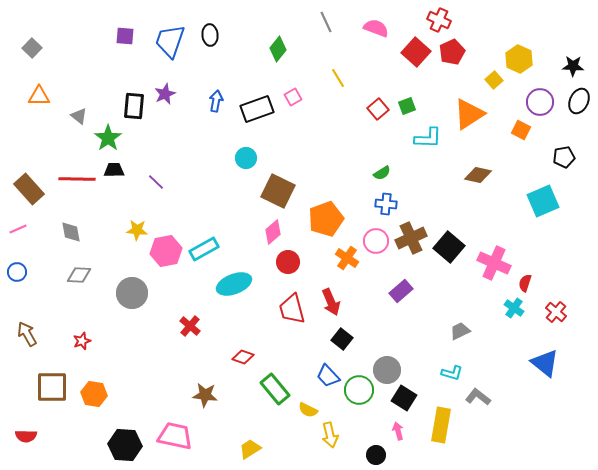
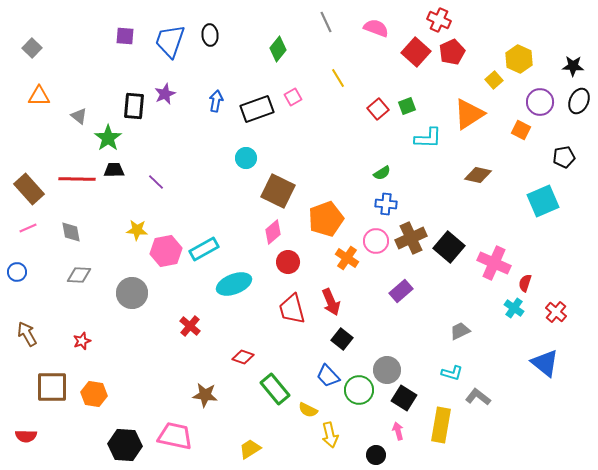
pink line at (18, 229): moved 10 px right, 1 px up
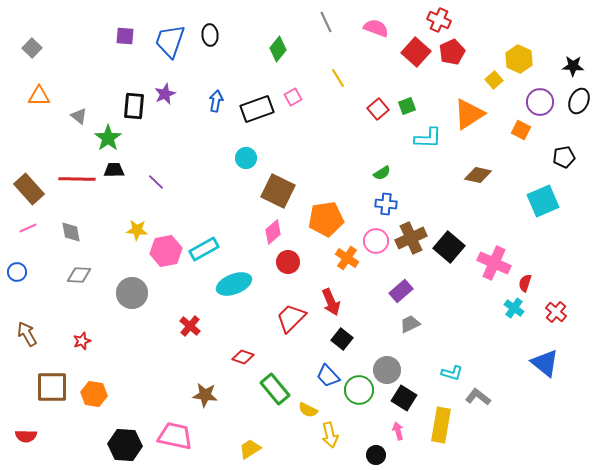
orange pentagon at (326, 219): rotated 12 degrees clockwise
red trapezoid at (292, 309): moved 1 px left, 9 px down; rotated 60 degrees clockwise
gray trapezoid at (460, 331): moved 50 px left, 7 px up
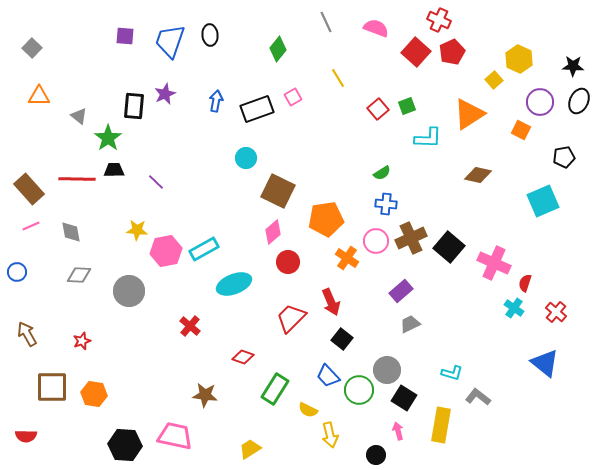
pink line at (28, 228): moved 3 px right, 2 px up
gray circle at (132, 293): moved 3 px left, 2 px up
green rectangle at (275, 389): rotated 72 degrees clockwise
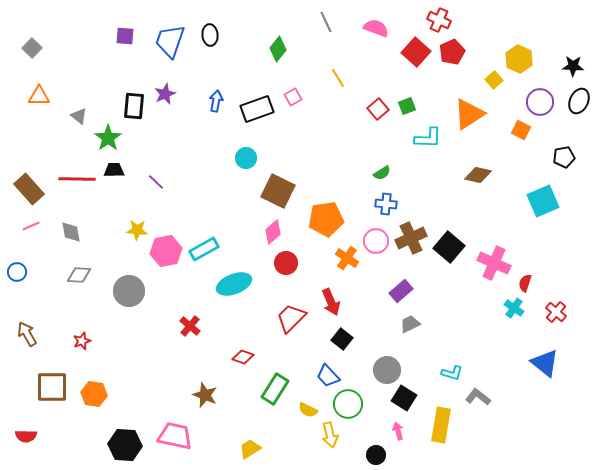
red circle at (288, 262): moved 2 px left, 1 px down
green circle at (359, 390): moved 11 px left, 14 px down
brown star at (205, 395): rotated 15 degrees clockwise
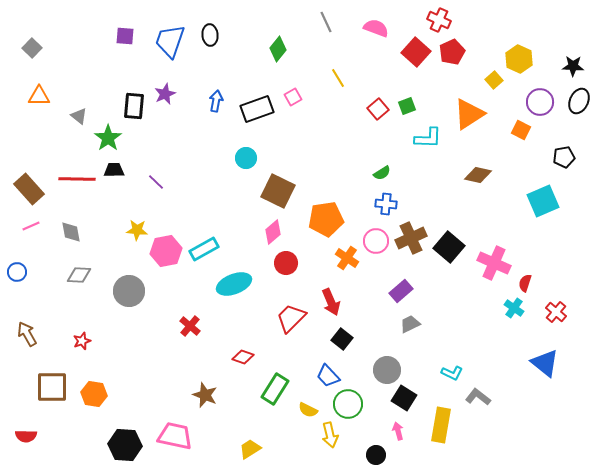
cyan L-shape at (452, 373): rotated 10 degrees clockwise
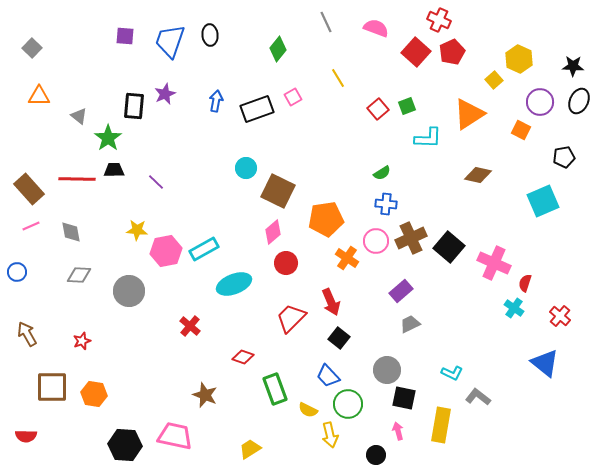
cyan circle at (246, 158): moved 10 px down
red cross at (556, 312): moved 4 px right, 4 px down
black square at (342, 339): moved 3 px left, 1 px up
green rectangle at (275, 389): rotated 52 degrees counterclockwise
black square at (404, 398): rotated 20 degrees counterclockwise
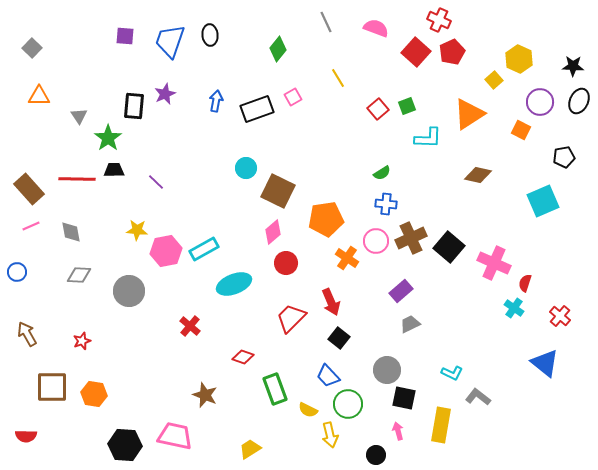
gray triangle at (79, 116): rotated 18 degrees clockwise
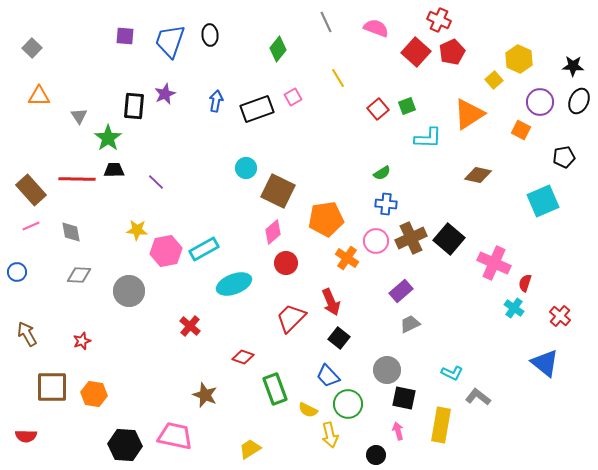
brown rectangle at (29, 189): moved 2 px right, 1 px down
black square at (449, 247): moved 8 px up
